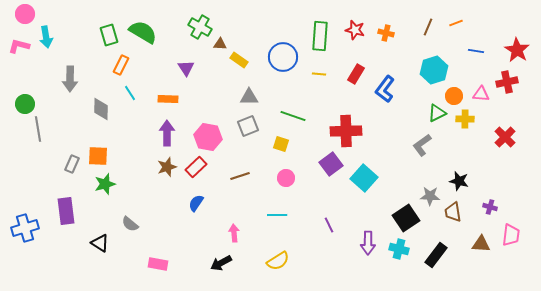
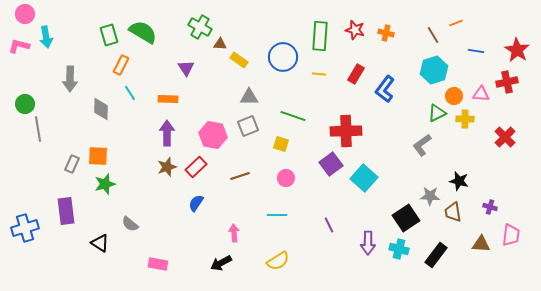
brown line at (428, 27): moved 5 px right, 8 px down; rotated 54 degrees counterclockwise
pink hexagon at (208, 137): moved 5 px right, 2 px up
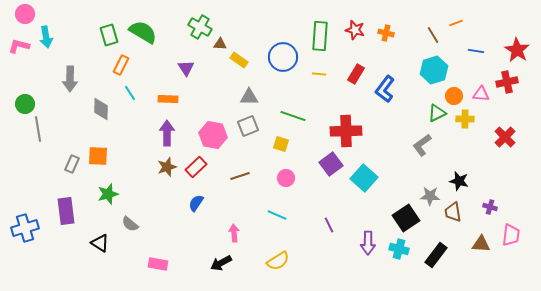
green star at (105, 184): moved 3 px right, 10 px down
cyan line at (277, 215): rotated 24 degrees clockwise
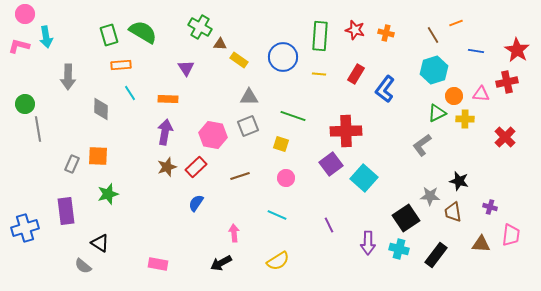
orange rectangle at (121, 65): rotated 60 degrees clockwise
gray arrow at (70, 79): moved 2 px left, 2 px up
purple arrow at (167, 133): moved 2 px left, 1 px up; rotated 10 degrees clockwise
gray semicircle at (130, 224): moved 47 px left, 42 px down
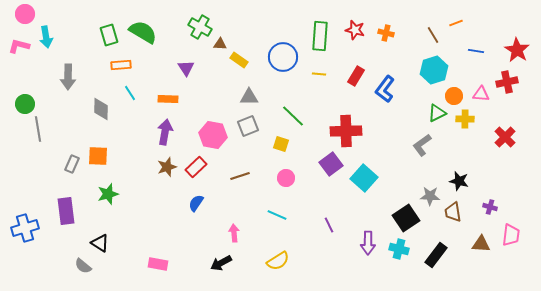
red rectangle at (356, 74): moved 2 px down
green line at (293, 116): rotated 25 degrees clockwise
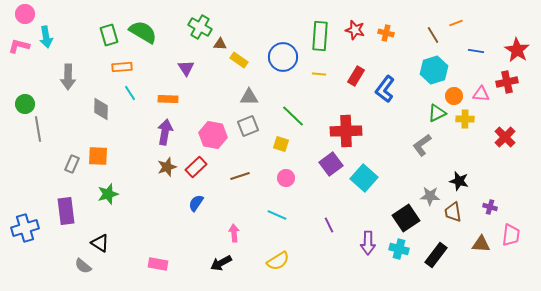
orange rectangle at (121, 65): moved 1 px right, 2 px down
